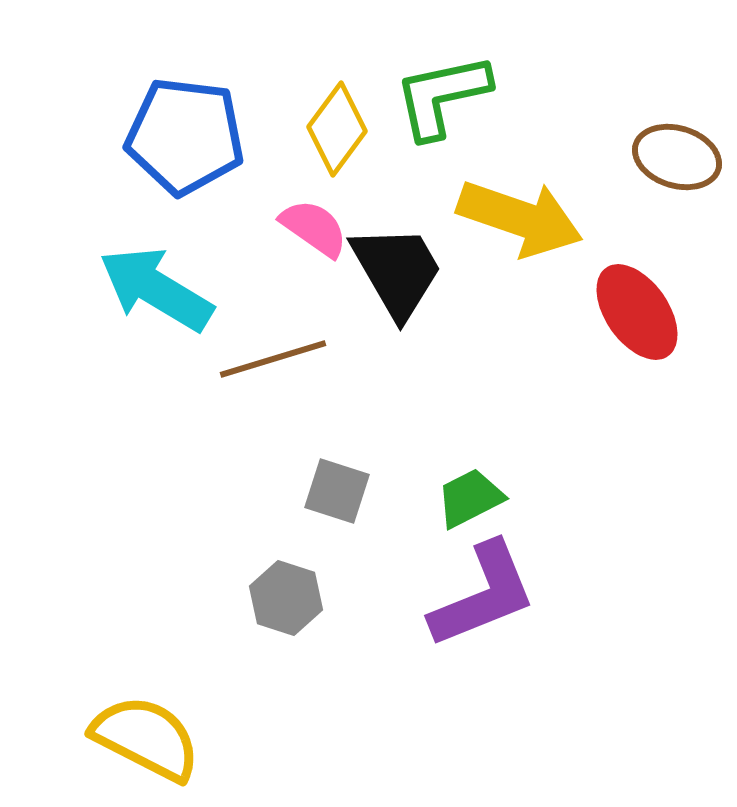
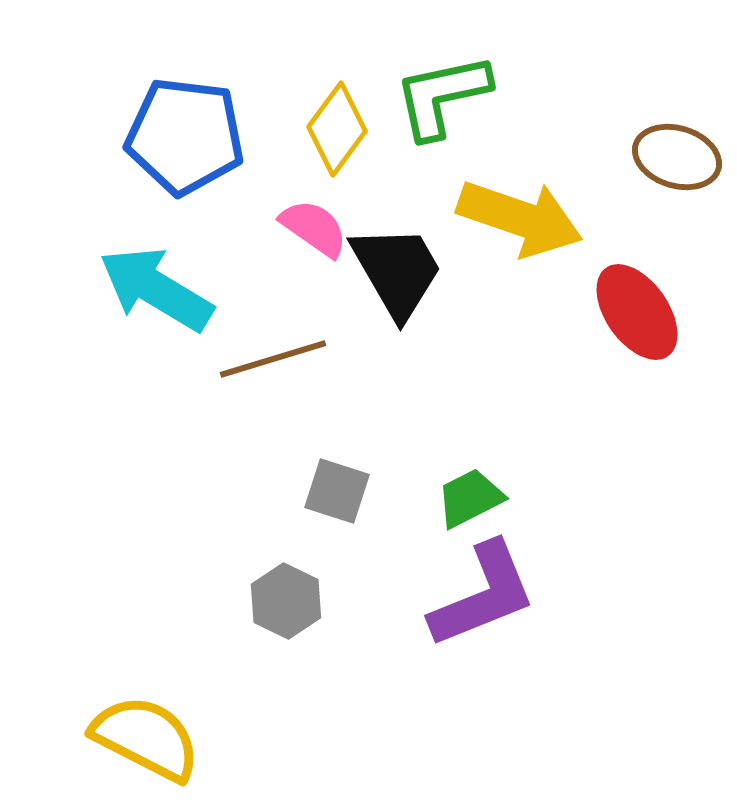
gray hexagon: moved 3 px down; rotated 8 degrees clockwise
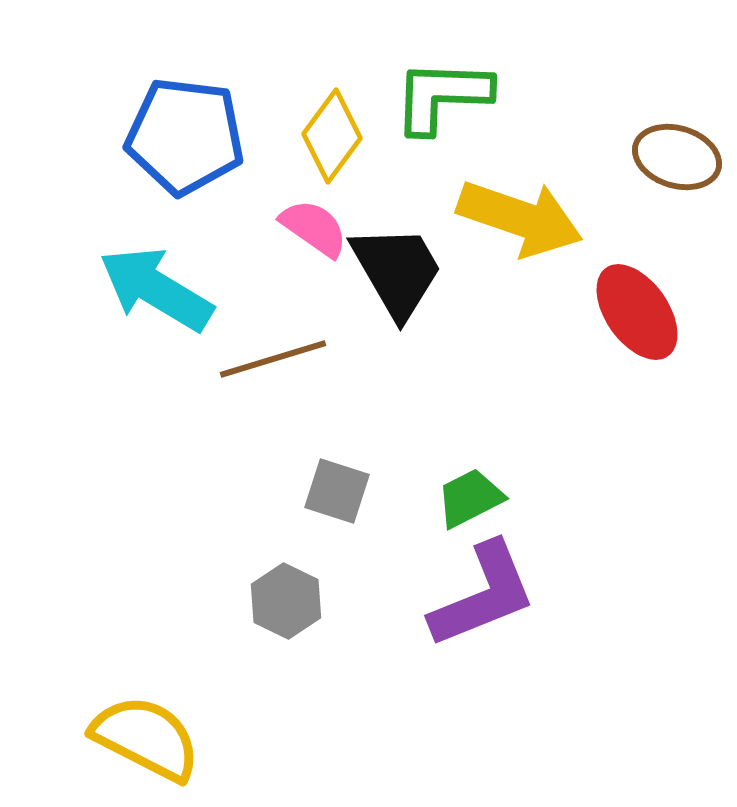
green L-shape: rotated 14 degrees clockwise
yellow diamond: moved 5 px left, 7 px down
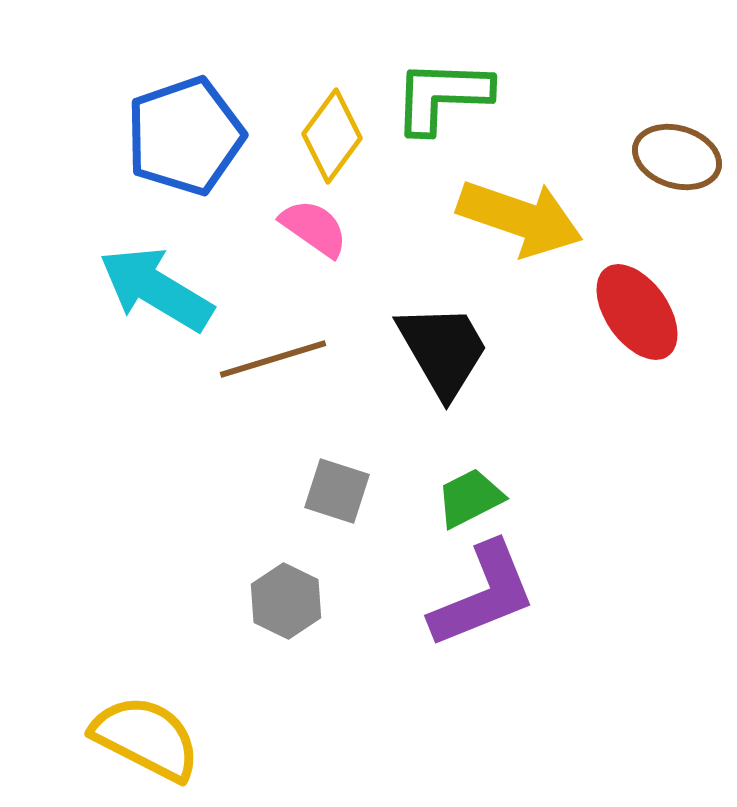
blue pentagon: rotated 26 degrees counterclockwise
black trapezoid: moved 46 px right, 79 px down
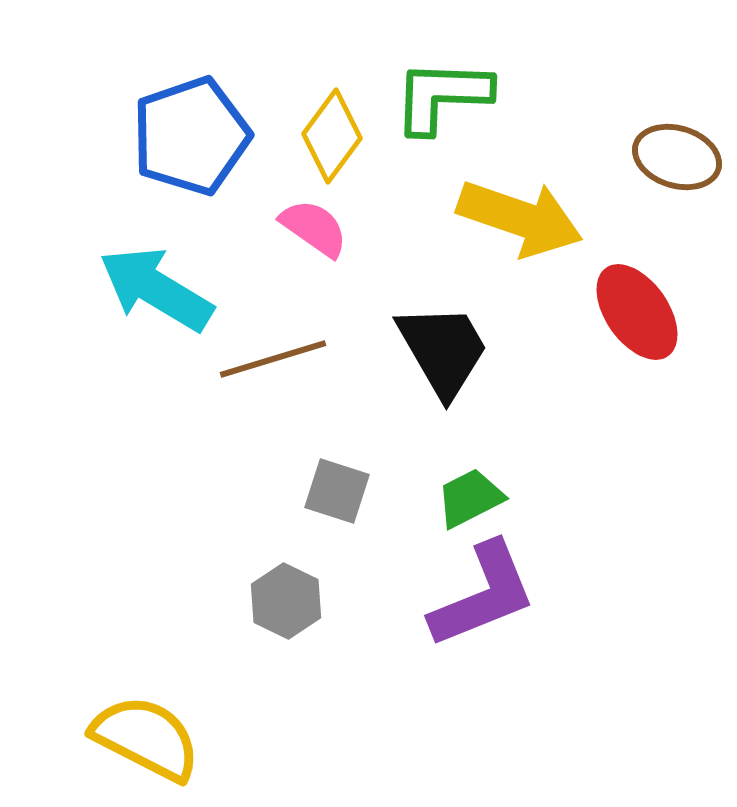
blue pentagon: moved 6 px right
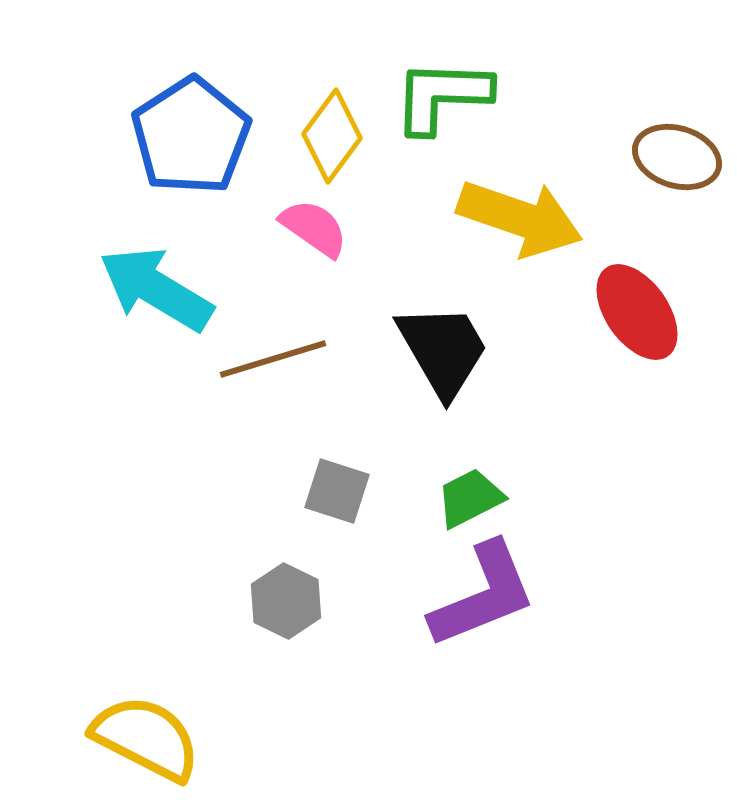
blue pentagon: rotated 14 degrees counterclockwise
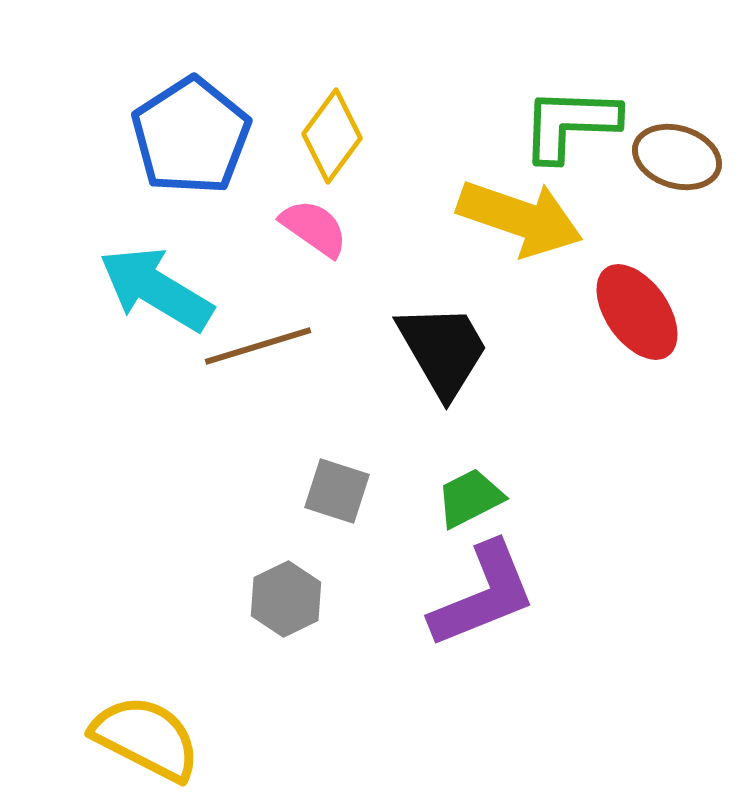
green L-shape: moved 128 px right, 28 px down
brown line: moved 15 px left, 13 px up
gray hexagon: moved 2 px up; rotated 8 degrees clockwise
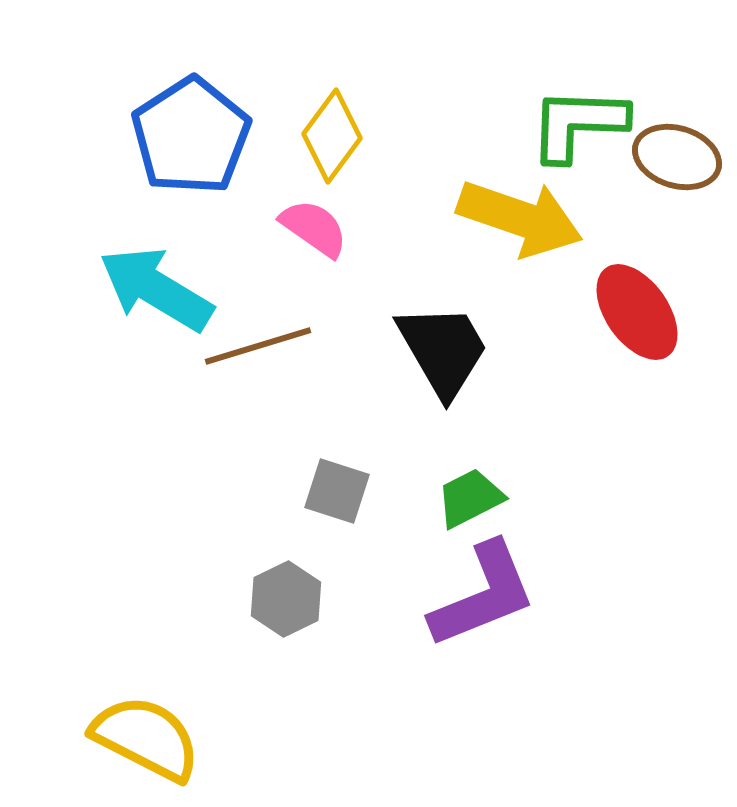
green L-shape: moved 8 px right
